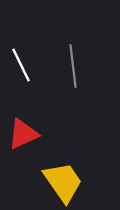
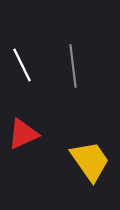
white line: moved 1 px right
yellow trapezoid: moved 27 px right, 21 px up
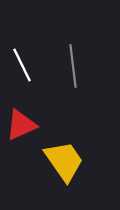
red triangle: moved 2 px left, 9 px up
yellow trapezoid: moved 26 px left
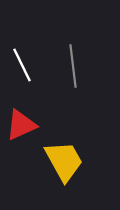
yellow trapezoid: rotated 6 degrees clockwise
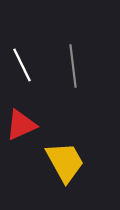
yellow trapezoid: moved 1 px right, 1 px down
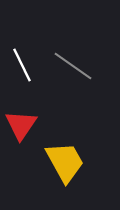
gray line: rotated 48 degrees counterclockwise
red triangle: rotated 32 degrees counterclockwise
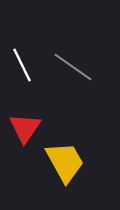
gray line: moved 1 px down
red triangle: moved 4 px right, 3 px down
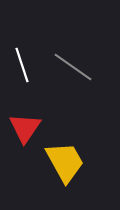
white line: rotated 8 degrees clockwise
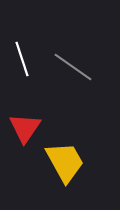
white line: moved 6 px up
